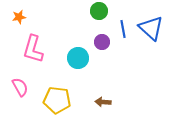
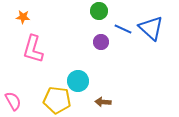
orange star: moved 4 px right; rotated 16 degrees clockwise
blue line: rotated 54 degrees counterclockwise
purple circle: moved 1 px left
cyan circle: moved 23 px down
pink semicircle: moved 7 px left, 14 px down
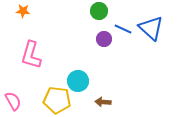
orange star: moved 6 px up
purple circle: moved 3 px right, 3 px up
pink L-shape: moved 2 px left, 6 px down
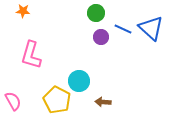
green circle: moved 3 px left, 2 px down
purple circle: moved 3 px left, 2 px up
cyan circle: moved 1 px right
yellow pentagon: rotated 20 degrees clockwise
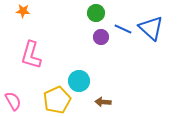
yellow pentagon: rotated 20 degrees clockwise
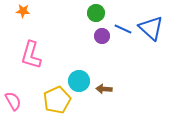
purple circle: moved 1 px right, 1 px up
brown arrow: moved 1 px right, 13 px up
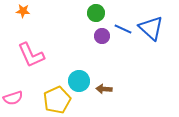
pink L-shape: rotated 40 degrees counterclockwise
pink semicircle: moved 3 px up; rotated 102 degrees clockwise
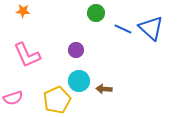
purple circle: moved 26 px left, 14 px down
pink L-shape: moved 4 px left
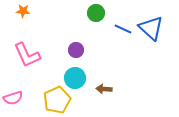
cyan circle: moved 4 px left, 3 px up
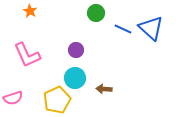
orange star: moved 7 px right; rotated 24 degrees clockwise
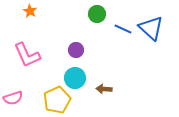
green circle: moved 1 px right, 1 px down
